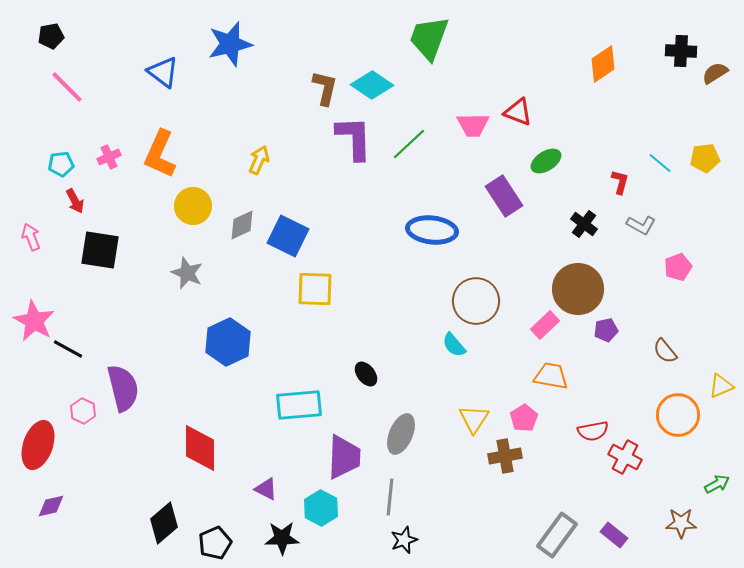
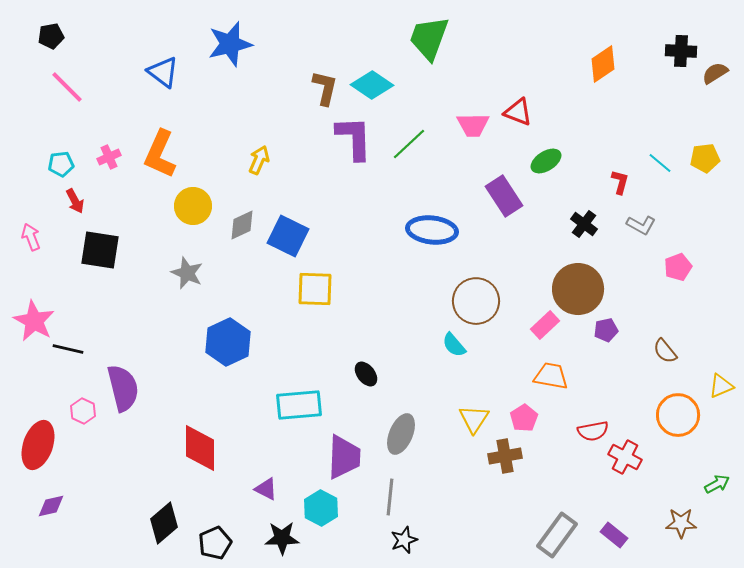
black line at (68, 349): rotated 16 degrees counterclockwise
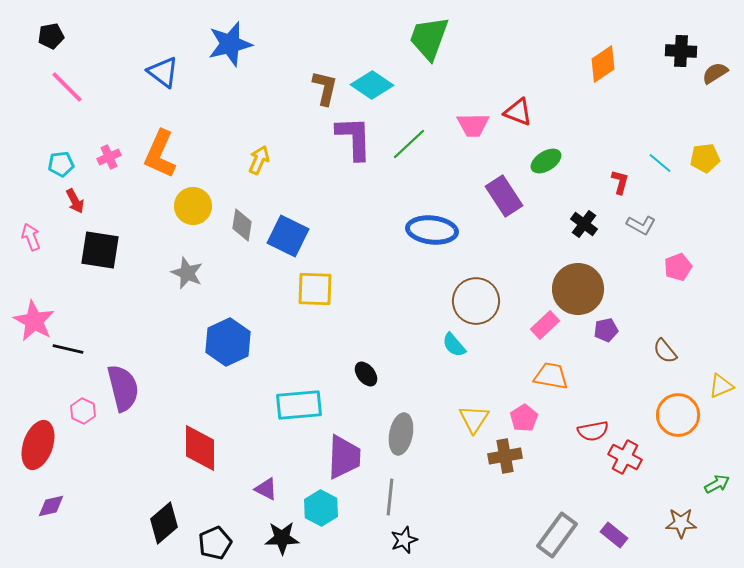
gray diamond at (242, 225): rotated 56 degrees counterclockwise
gray ellipse at (401, 434): rotated 12 degrees counterclockwise
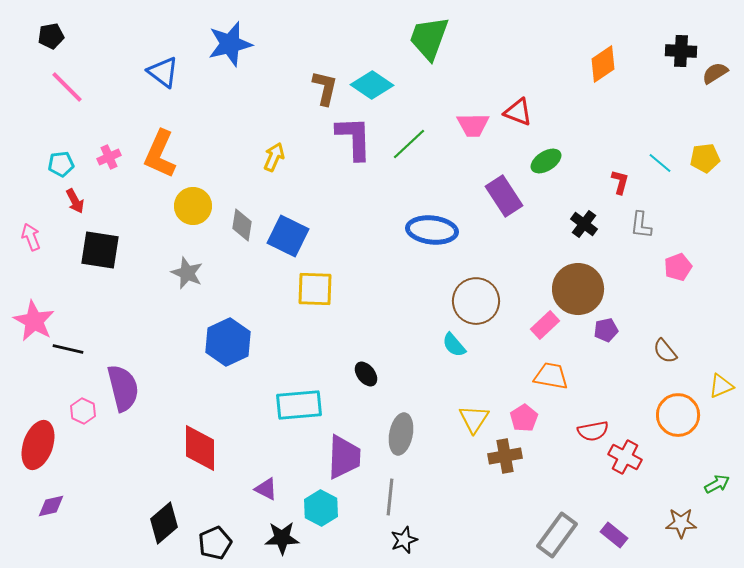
yellow arrow at (259, 160): moved 15 px right, 3 px up
gray L-shape at (641, 225): rotated 68 degrees clockwise
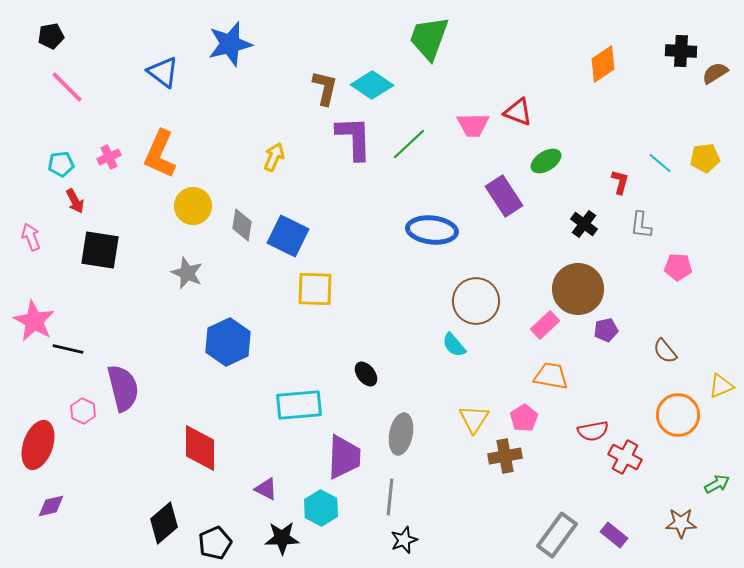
pink pentagon at (678, 267): rotated 24 degrees clockwise
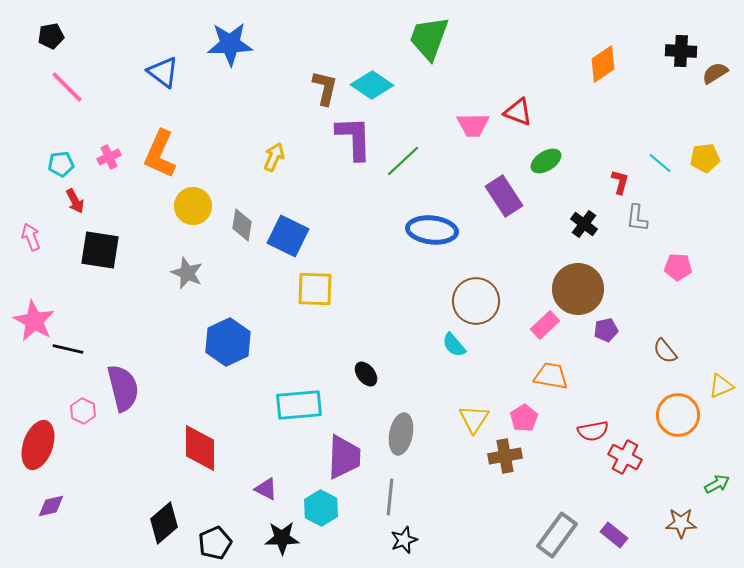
blue star at (230, 44): rotated 12 degrees clockwise
green line at (409, 144): moved 6 px left, 17 px down
gray L-shape at (641, 225): moved 4 px left, 7 px up
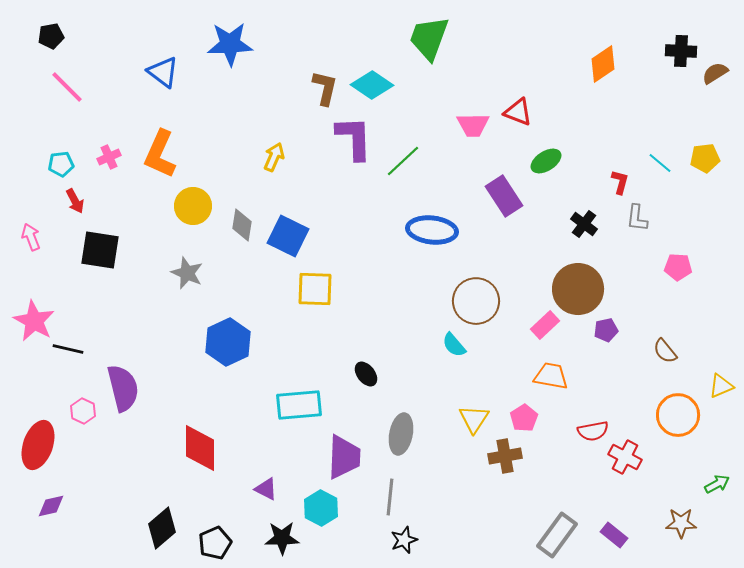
black diamond at (164, 523): moved 2 px left, 5 px down
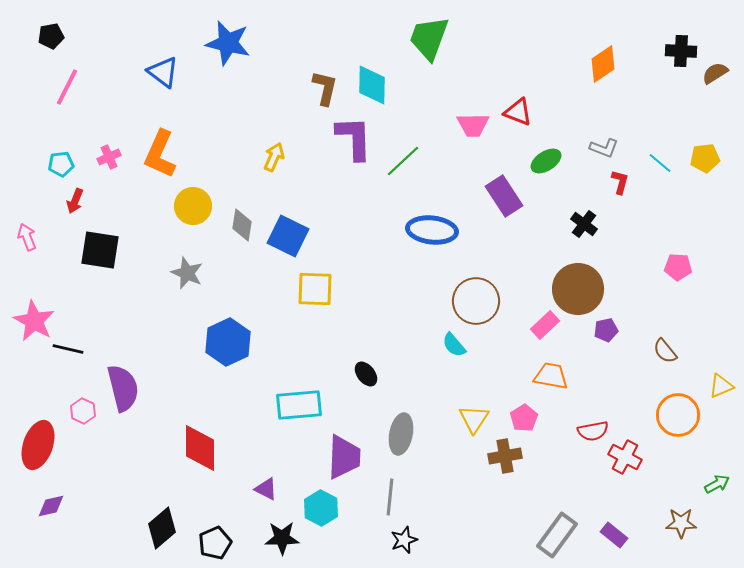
blue star at (230, 44): moved 2 px left, 1 px up; rotated 15 degrees clockwise
cyan diamond at (372, 85): rotated 57 degrees clockwise
pink line at (67, 87): rotated 72 degrees clockwise
red arrow at (75, 201): rotated 50 degrees clockwise
gray L-shape at (637, 218): moved 33 px left, 70 px up; rotated 76 degrees counterclockwise
pink arrow at (31, 237): moved 4 px left
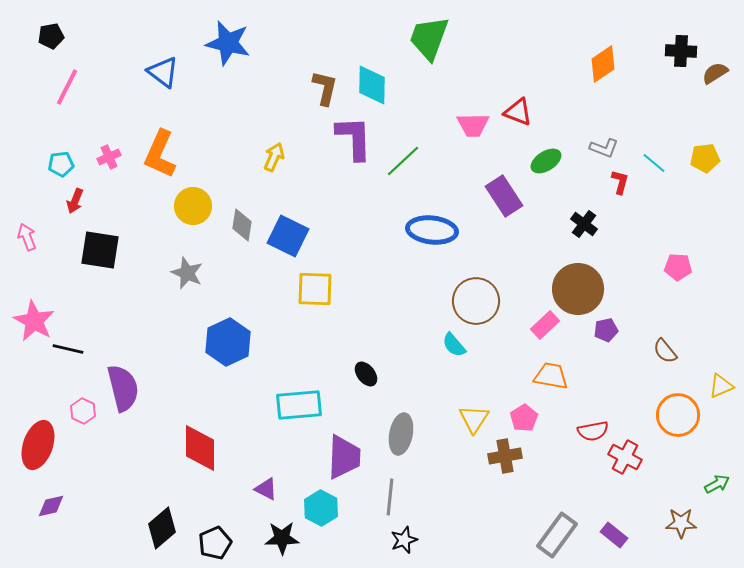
cyan line at (660, 163): moved 6 px left
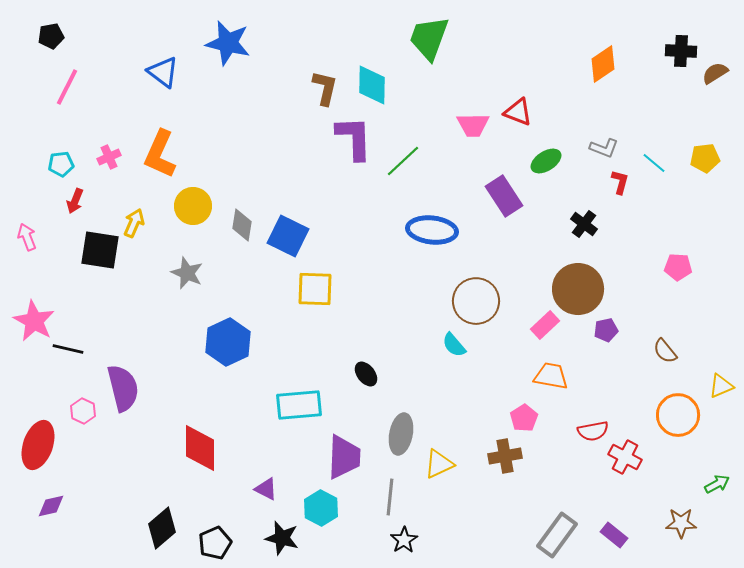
yellow arrow at (274, 157): moved 140 px left, 66 px down
yellow triangle at (474, 419): moved 35 px left, 45 px down; rotated 32 degrees clockwise
black star at (282, 538): rotated 16 degrees clockwise
black star at (404, 540): rotated 12 degrees counterclockwise
